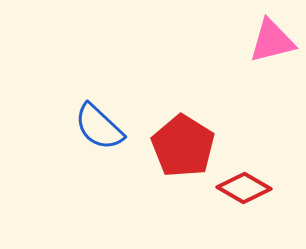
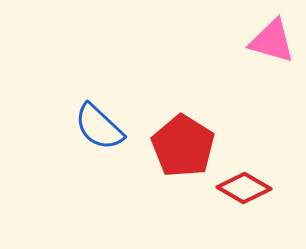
pink triangle: rotated 30 degrees clockwise
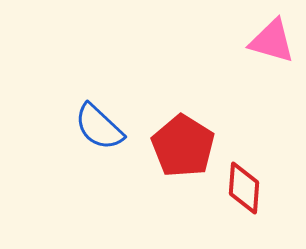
red diamond: rotated 64 degrees clockwise
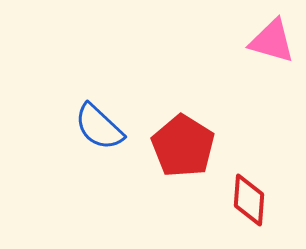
red diamond: moved 5 px right, 12 px down
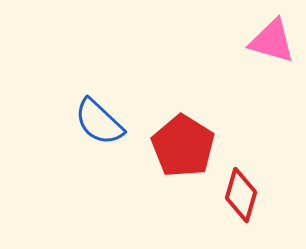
blue semicircle: moved 5 px up
red diamond: moved 8 px left, 5 px up; rotated 12 degrees clockwise
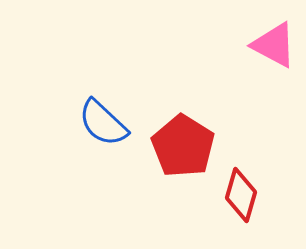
pink triangle: moved 2 px right, 4 px down; rotated 12 degrees clockwise
blue semicircle: moved 4 px right, 1 px down
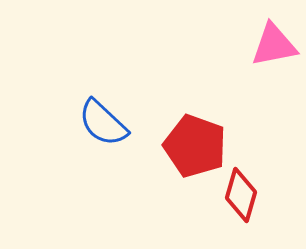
pink triangle: rotated 39 degrees counterclockwise
red pentagon: moved 12 px right; rotated 12 degrees counterclockwise
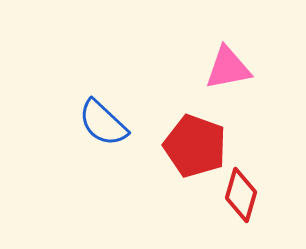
pink triangle: moved 46 px left, 23 px down
